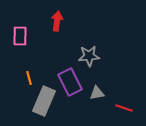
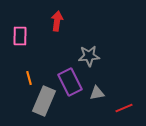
red line: rotated 42 degrees counterclockwise
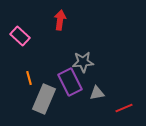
red arrow: moved 3 px right, 1 px up
pink rectangle: rotated 48 degrees counterclockwise
gray star: moved 6 px left, 6 px down
gray rectangle: moved 2 px up
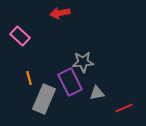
red arrow: moved 7 px up; rotated 108 degrees counterclockwise
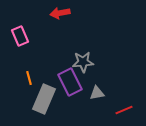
pink rectangle: rotated 24 degrees clockwise
red line: moved 2 px down
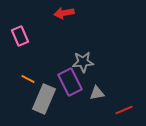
red arrow: moved 4 px right
orange line: moved 1 px left, 1 px down; rotated 48 degrees counterclockwise
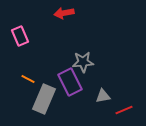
gray triangle: moved 6 px right, 3 px down
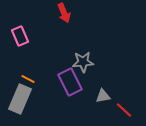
red arrow: rotated 102 degrees counterclockwise
gray rectangle: moved 24 px left
red line: rotated 66 degrees clockwise
